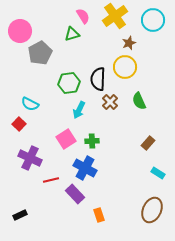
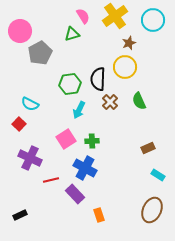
green hexagon: moved 1 px right, 1 px down
brown rectangle: moved 5 px down; rotated 24 degrees clockwise
cyan rectangle: moved 2 px down
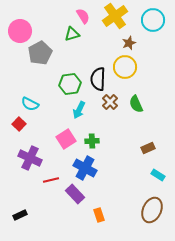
green semicircle: moved 3 px left, 3 px down
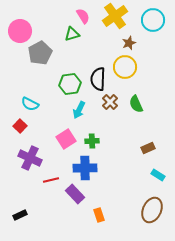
red square: moved 1 px right, 2 px down
blue cross: rotated 30 degrees counterclockwise
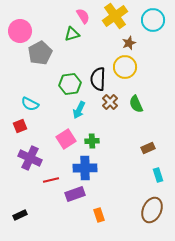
red square: rotated 24 degrees clockwise
cyan rectangle: rotated 40 degrees clockwise
purple rectangle: rotated 66 degrees counterclockwise
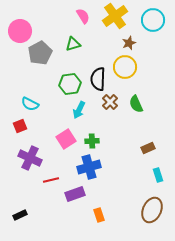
green triangle: moved 1 px right, 10 px down
blue cross: moved 4 px right, 1 px up; rotated 15 degrees counterclockwise
